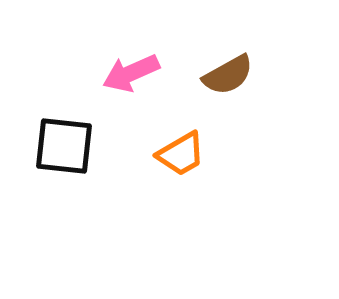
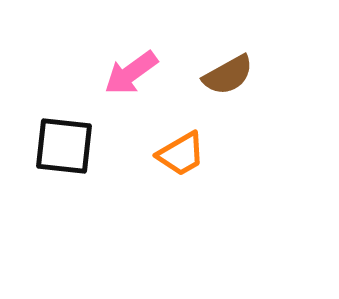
pink arrow: rotated 12 degrees counterclockwise
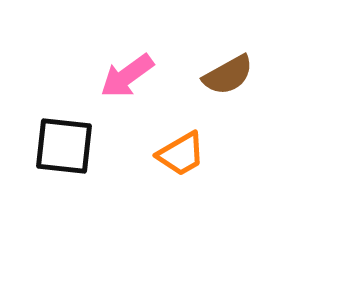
pink arrow: moved 4 px left, 3 px down
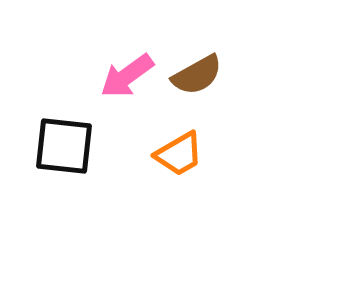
brown semicircle: moved 31 px left
orange trapezoid: moved 2 px left
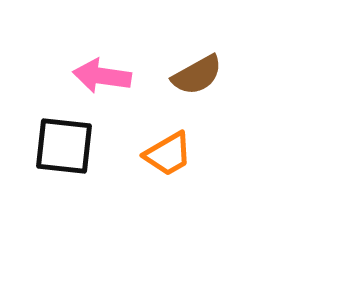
pink arrow: moved 25 px left; rotated 44 degrees clockwise
orange trapezoid: moved 11 px left
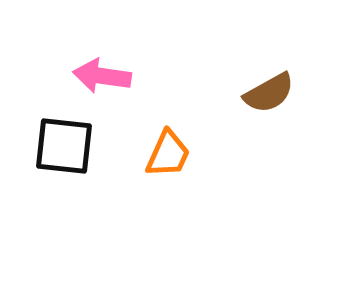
brown semicircle: moved 72 px right, 18 px down
orange trapezoid: rotated 36 degrees counterclockwise
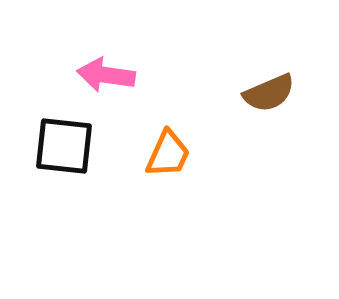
pink arrow: moved 4 px right, 1 px up
brown semicircle: rotated 6 degrees clockwise
